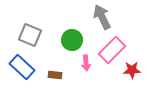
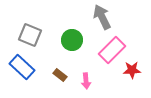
pink arrow: moved 18 px down
brown rectangle: moved 5 px right; rotated 32 degrees clockwise
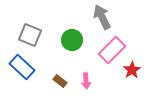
red star: rotated 30 degrees counterclockwise
brown rectangle: moved 6 px down
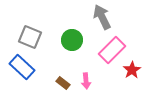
gray square: moved 2 px down
brown rectangle: moved 3 px right, 2 px down
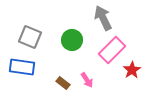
gray arrow: moved 1 px right, 1 px down
blue rectangle: rotated 35 degrees counterclockwise
pink arrow: moved 1 px right, 1 px up; rotated 28 degrees counterclockwise
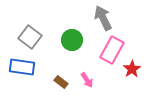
gray square: rotated 15 degrees clockwise
pink rectangle: rotated 16 degrees counterclockwise
red star: moved 1 px up
brown rectangle: moved 2 px left, 1 px up
